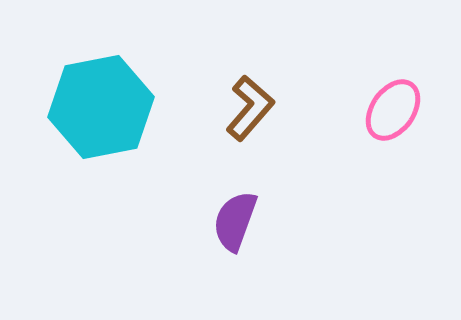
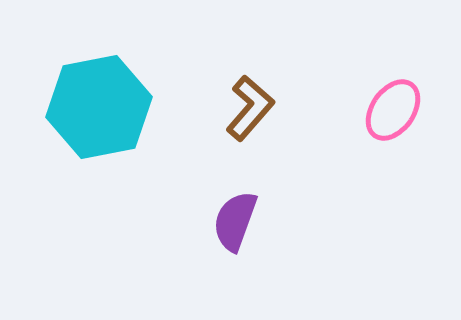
cyan hexagon: moved 2 px left
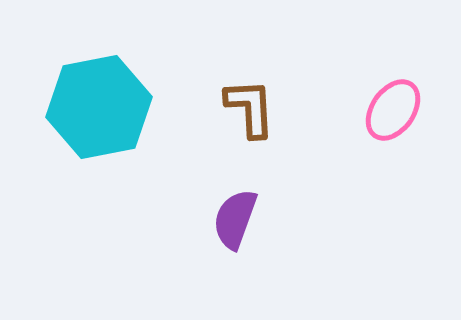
brown L-shape: rotated 44 degrees counterclockwise
purple semicircle: moved 2 px up
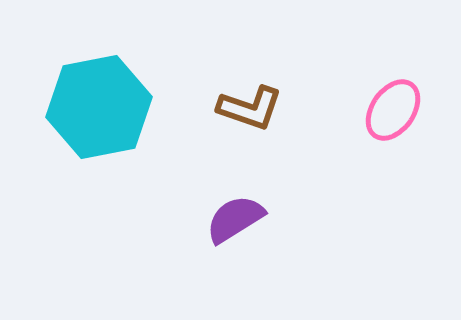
brown L-shape: rotated 112 degrees clockwise
purple semicircle: rotated 38 degrees clockwise
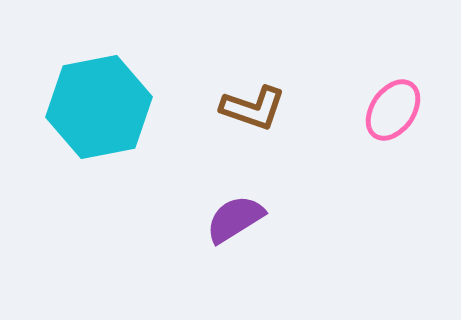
brown L-shape: moved 3 px right
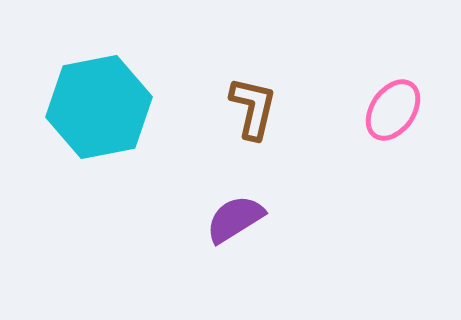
brown L-shape: rotated 96 degrees counterclockwise
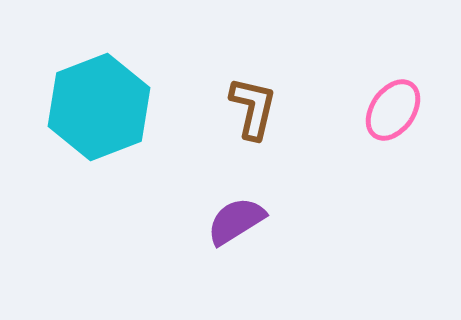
cyan hexagon: rotated 10 degrees counterclockwise
purple semicircle: moved 1 px right, 2 px down
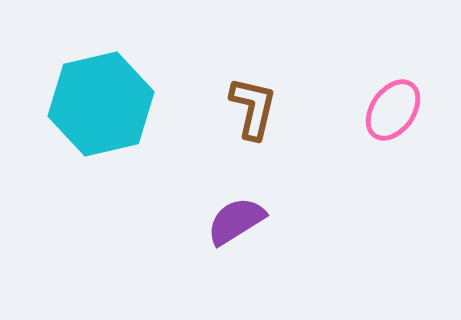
cyan hexagon: moved 2 px right, 3 px up; rotated 8 degrees clockwise
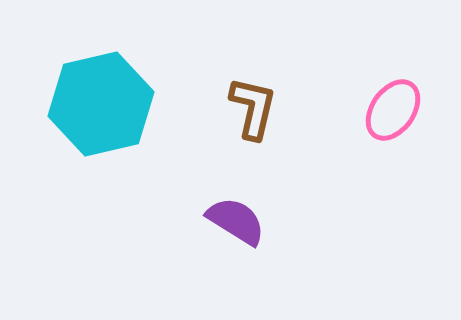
purple semicircle: rotated 64 degrees clockwise
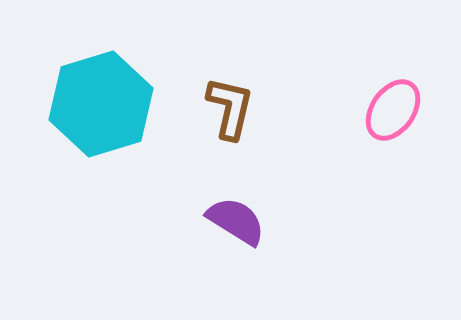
cyan hexagon: rotated 4 degrees counterclockwise
brown L-shape: moved 23 px left
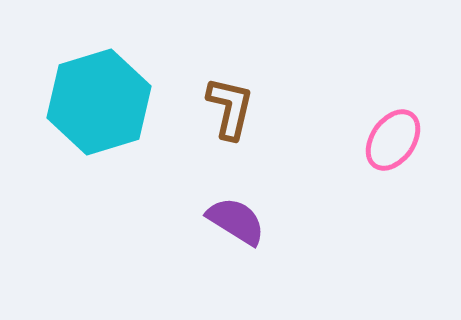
cyan hexagon: moved 2 px left, 2 px up
pink ellipse: moved 30 px down
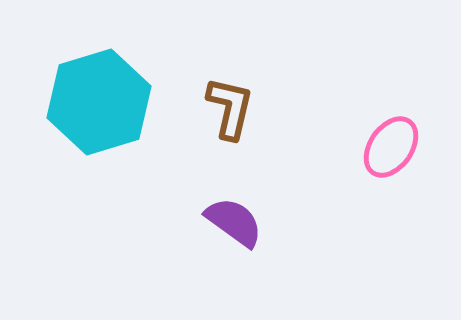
pink ellipse: moved 2 px left, 7 px down
purple semicircle: moved 2 px left, 1 px down; rotated 4 degrees clockwise
